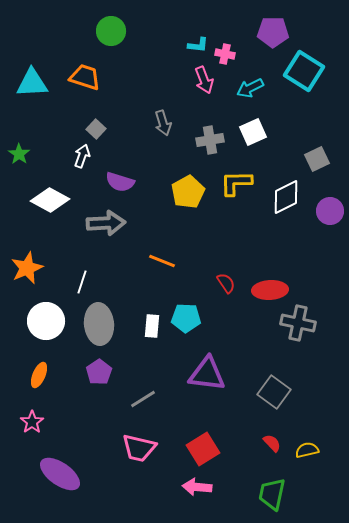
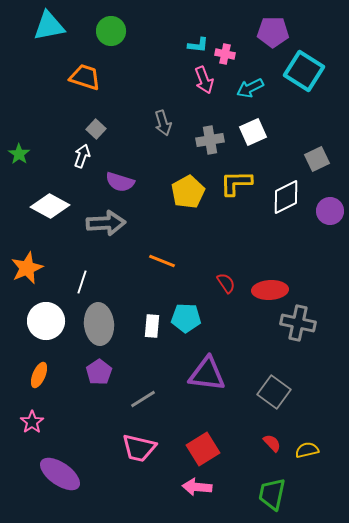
cyan triangle at (32, 83): moved 17 px right, 57 px up; rotated 8 degrees counterclockwise
white diamond at (50, 200): moved 6 px down
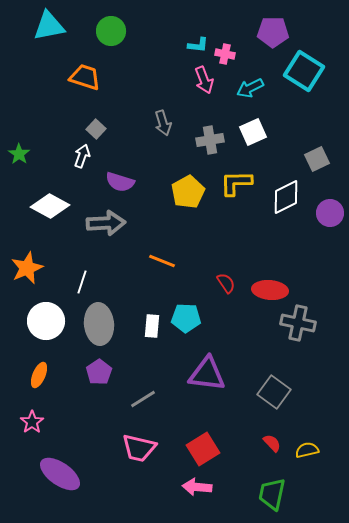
purple circle at (330, 211): moved 2 px down
red ellipse at (270, 290): rotated 8 degrees clockwise
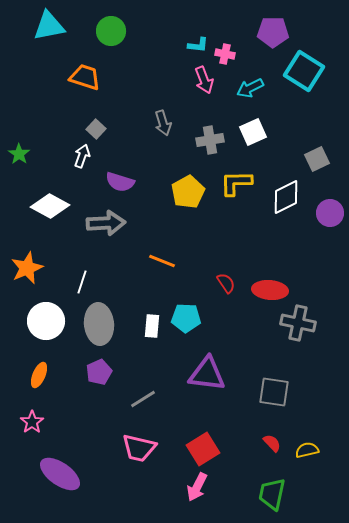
purple pentagon at (99, 372): rotated 10 degrees clockwise
gray square at (274, 392): rotated 28 degrees counterclockwise
pink arrow at (197, 487): rotated 68 degrees counterclockwise
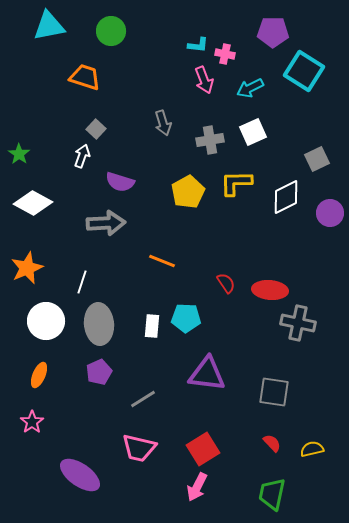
white diamond at (50, 206): moved 17 px left, 3 px up
yellow semicircle at (307, 450): moved 5 px right, 1 px up
purple ellipse at (60, 474): moved 20 px right, 1 px down
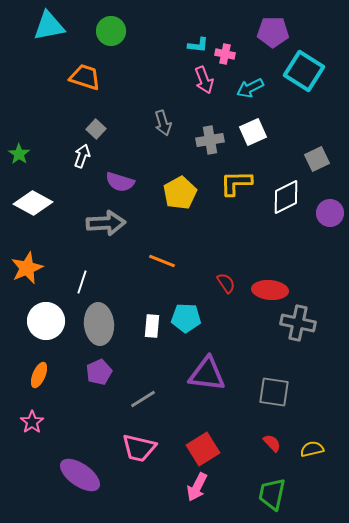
yellow pentagon at (188, 192): moved 8 px left, 1 px down
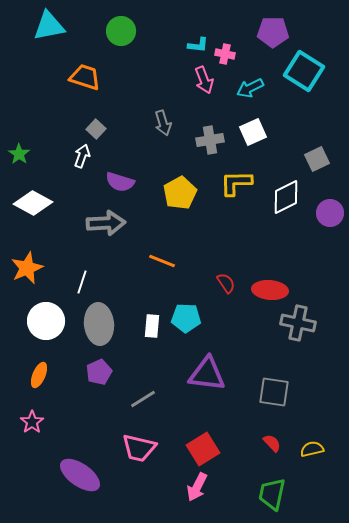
green circle at (111, 31): moved 10 px right
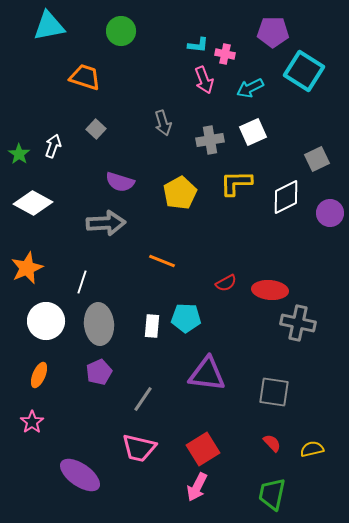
white arrow at (82, 156): moved 29 px left, 10 px up
red semicircle at (226, 283): rotated 95 degrees clockwise
gray line at (143, 399): rotated 24 degrees counterclockwise
